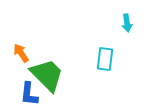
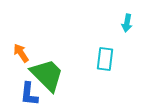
cyan arrow: rotated 18 degrees clockwise
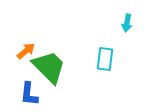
orange arrow: moved 5 px right, 2 px up; rotated 84 degrees clockwise
green trapezoid: moved 2 px right, 8 px up
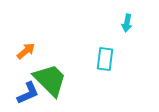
green trapezoid: moved 1 px right, 13 px down
blue L-shape: moved 1 px left, 1 px up; rotated 120 degrees counterclockwise
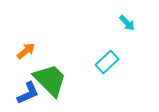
cyan arrow: rotated 54 degrees counterclockwise
cyan rectangle: moved 2 px right, 3 px down; rotated 40 degrees clockwise
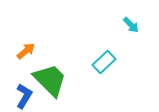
cyan arrow: moved 4 px right, 2 px down
cyan rectangle: moved 3 px left
blue L-shape: moved 4 px left, 3 px down; rotated 35 degrees counterclockwise
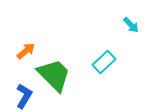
green trapezoid: moved 4 px right, 5 px up
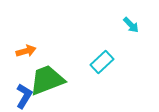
orange arrow: rotated 24 degrees clockwise
cyan rectangle: moved 2 px left
green trapezoid: moved 7 px left, 5 px down; rotated 66 degrees counterclockwise
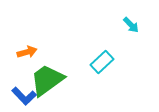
orange arrow: moved 1 px right, 1 px down
green trapezoid: rotated 15 degrees counterclockwise
blue L-shape: rotated 105 degrees clockwise
